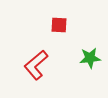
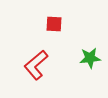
red square: moved 5 px left, 1 px up
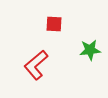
green star: moved 8 px up
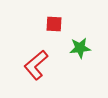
green star: moved 10 px left, 2 px up
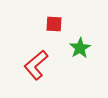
green star: rotated 25 degrees counterclockwise
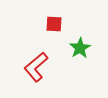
red L-shape: moved 2 px down
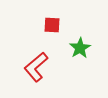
red square: moved 2 px left, 1 px down
